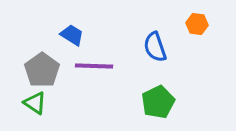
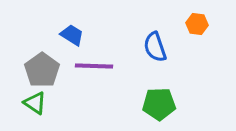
green pentagon: moved 1 px right, 2 px down; rotated 24 degrees clockwise
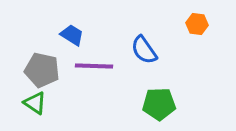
blue semicircle: moved 11 px left, 3 px down; rotated 16 degrees counterclockwise
gray pentagon: rotated 24 degrees counterclockwise
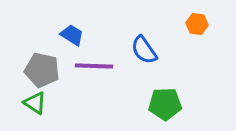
green pentagon: moved 6 px right
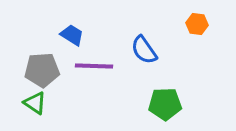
gray pentagon: rotated 16 degrees counterclockwise
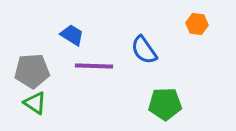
gray pentagon: moved 10 px left, 1 px down
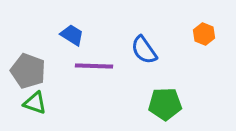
orange hexagon: moved 7 px right, 10 px down; rotated 15 degrees clockwise
gray pentagon: moved 4 px left; rotated 24 degrees clockwise
green triangle: rotated 15 degrees counterclockwise
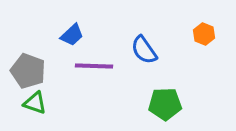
blue trapezoid: rotated 105 degrees clockwise
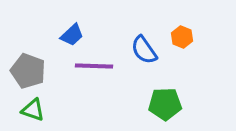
orange hexagon: moved 22 px left, 3 px down
green triangle: moved 2 px left, 7 px down
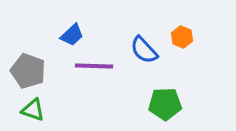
blue semicircle: rotated 8 degrees counterclockwise
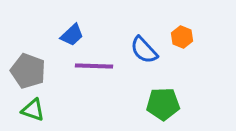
green pentagon: moved 2 px left
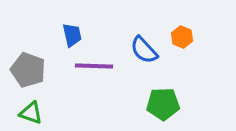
blue trapezoid: rotated 60 degrees counterclockwise
gray pentagon: moved 1 px up
green triangle: moved 2 px left, 3 px down
